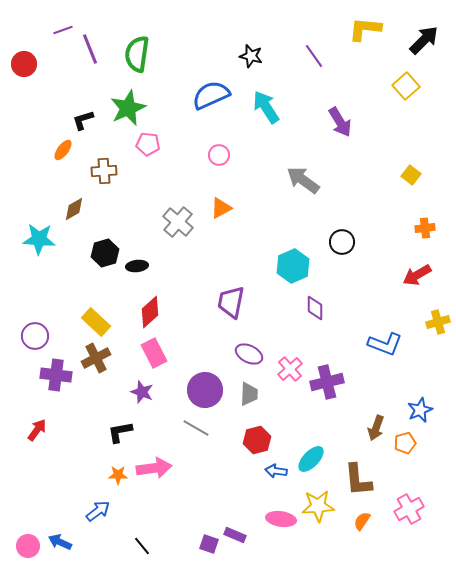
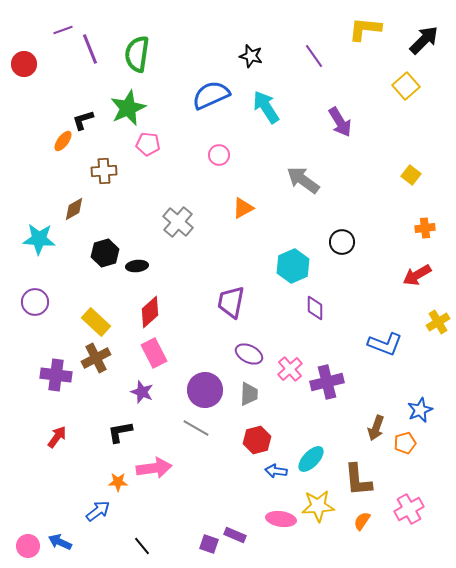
orange ellipse at (63, 150): moved 9 px up
orange triangle at (221, 208): moved 22 px right
yellow cross at (438, 322): rotated 15 degrees counterclockwise
purple circle at (35, 336): moved 34 px up
red arrow at (37, 430): moved 20 px right, 7 px down
orange star at (118, 475): moved 7 px down
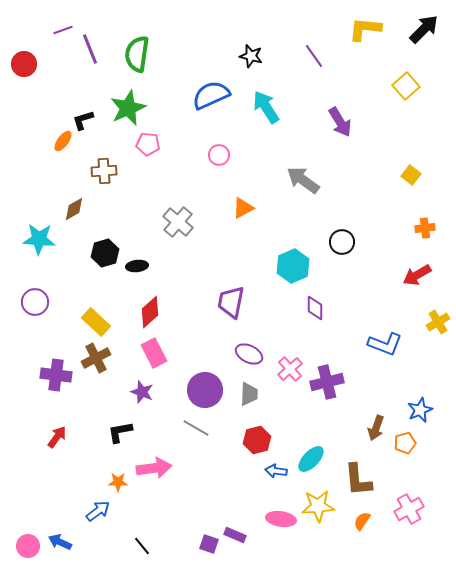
black arrow at (424, 40): moved 11 px up
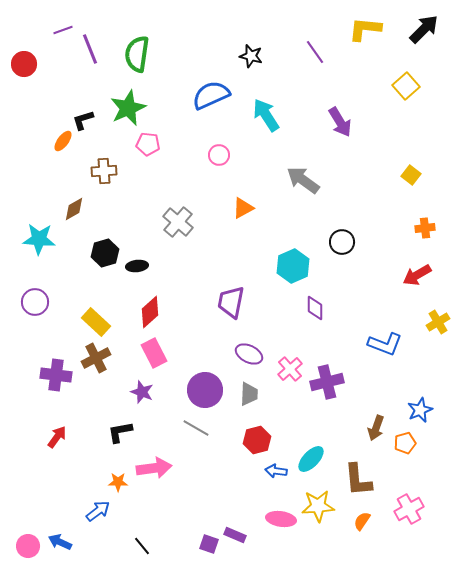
purple line at (314, 56): moved 1 px right, 4 px up
cyan arrow at (266, 107): moved 8 px down
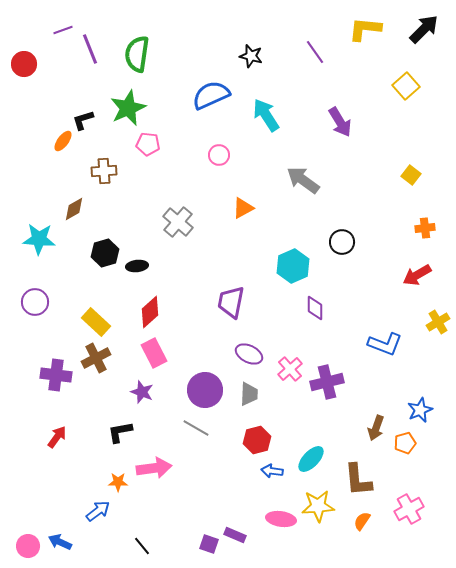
blue arrow at (276, 471): moved 4 px left
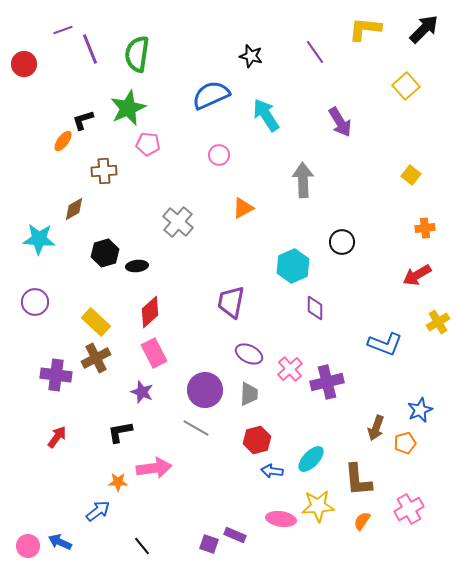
gray arrow at (303, 180): rotated 52 degrees clockwise
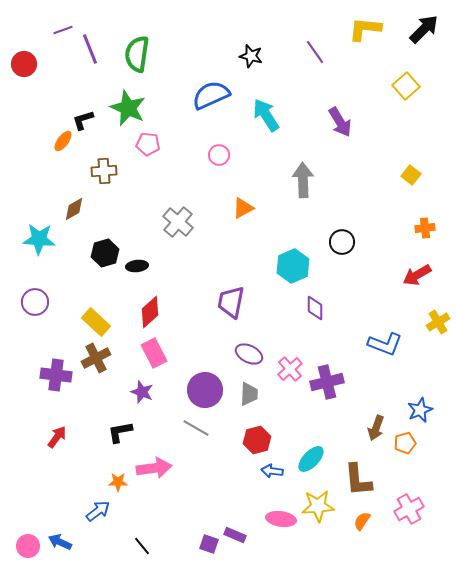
green star at (128, 108): rotated 24 degrees counterclockwise
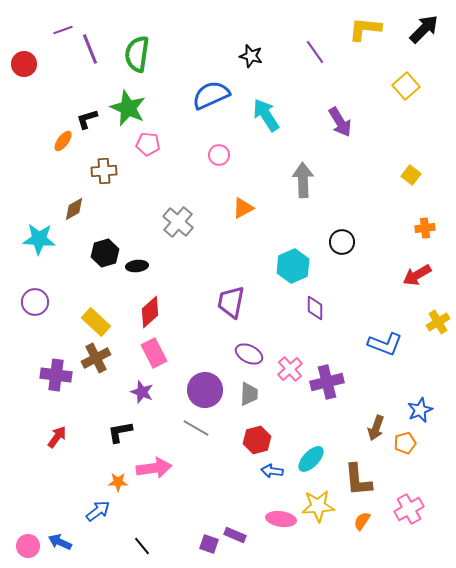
black L-shape at (83, 120): moved 4 px right, 1 px up
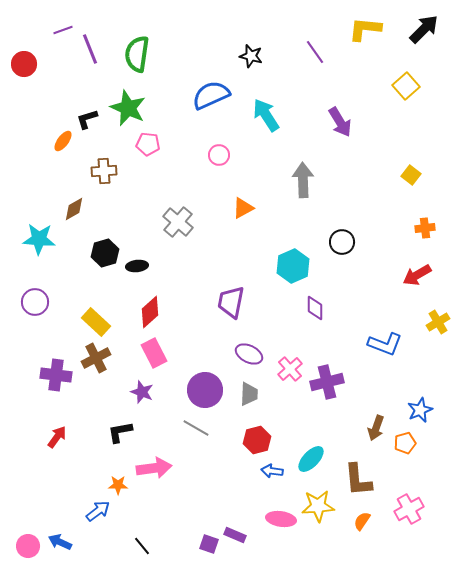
orange star at (118, 482): moved 3 px down
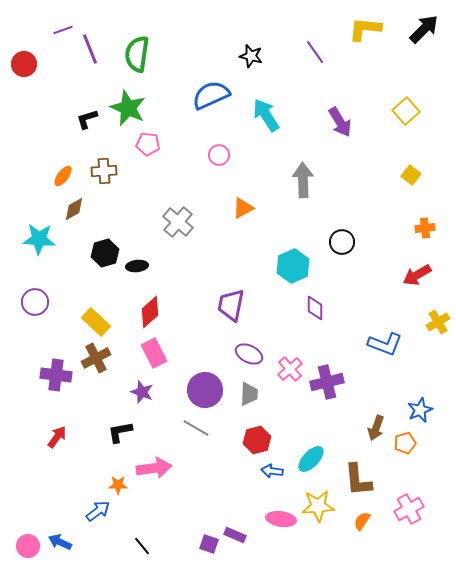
yellow square at (406, 86): moved 25 px down
orange ellipse at (63, 141): moved 35 px down
purple trapezoid at (231, 302): moved 3 px down
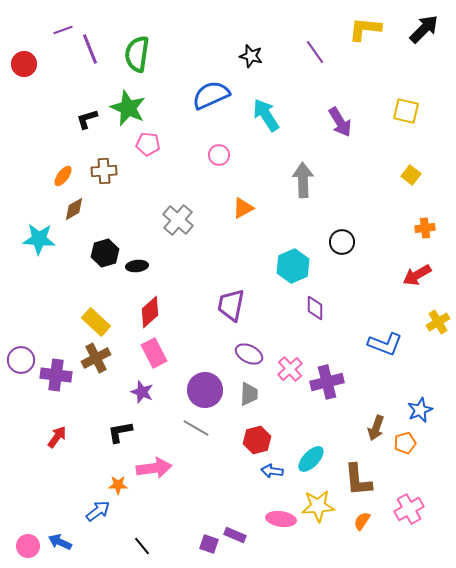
yellow square at (406, 111): rotated 36 degrees counterclockwise
gray cross at (178, 222): moved 2 px up
purple circle at (35, 302): moved 14 px left, 58 px down
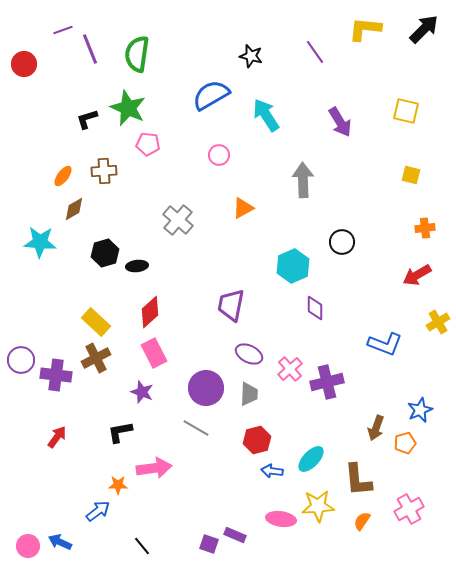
blue semicircle at (211, 95): rotated 6 degrees counterclockwise
yellow square at (411, 175): rotated 24 degrees counterclockwise
cyan star at (39, 239): moved 1 px right, 3 px down
purple circle at (205, 390): moved 1 px right, 2 px up
